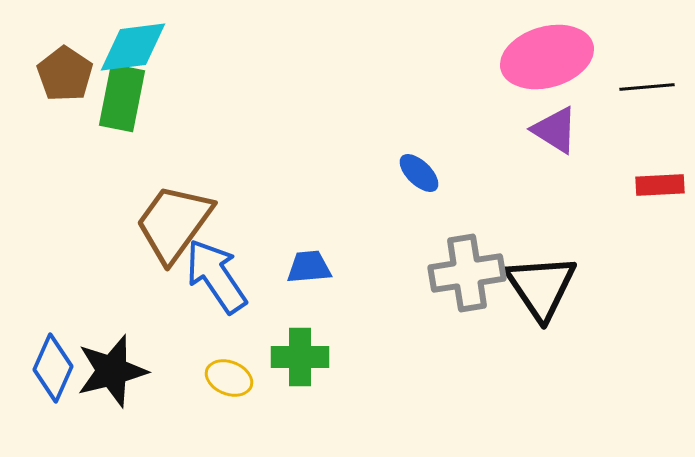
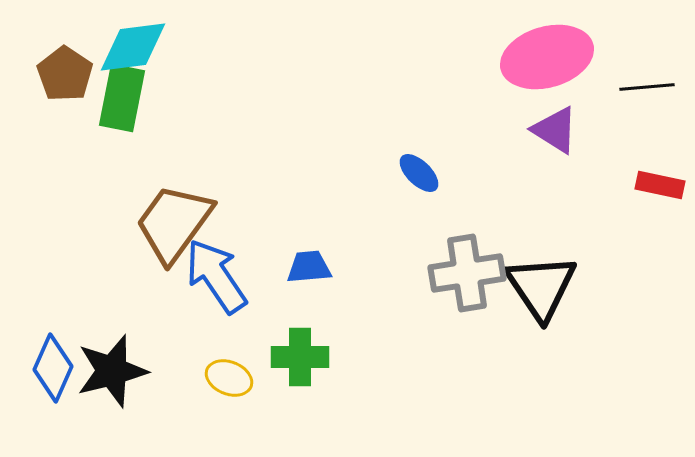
red rectangle: rotated 15 degrees clockwise
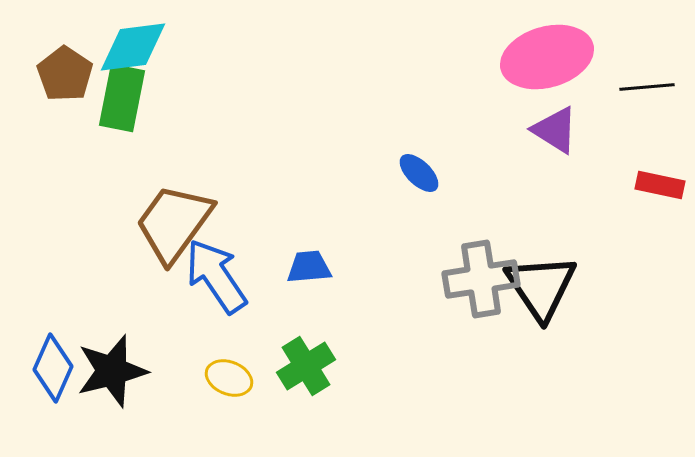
gray cross: moved 14 px right, 6 px down
green cross: moved 6 px right, 9 px down; rotated 32 degrees counterclockwise
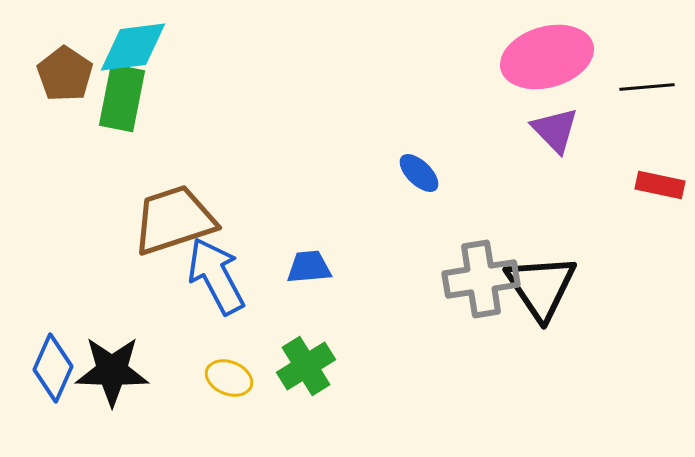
purple triangle: rotated 14 degrees clockwise
brown trapezoid: moved 3 px up; rotated 36 degrees clockwise
blue arrow: rotated 6 degrees clockwise
black star: rotated 16 degrees clockwise
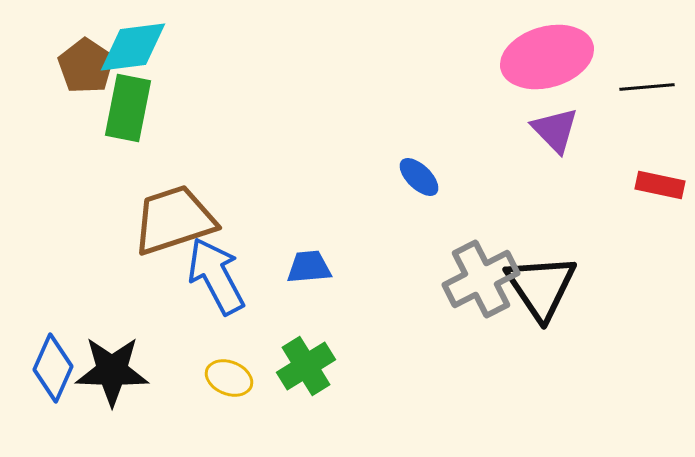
brown pentagon: moved 21 px right, 8 px up
green rectangle: moved 6 px right, 10 px down
blue ellipse: moved 4 px down
gray cross: rotated 18 degrees counterclockwise
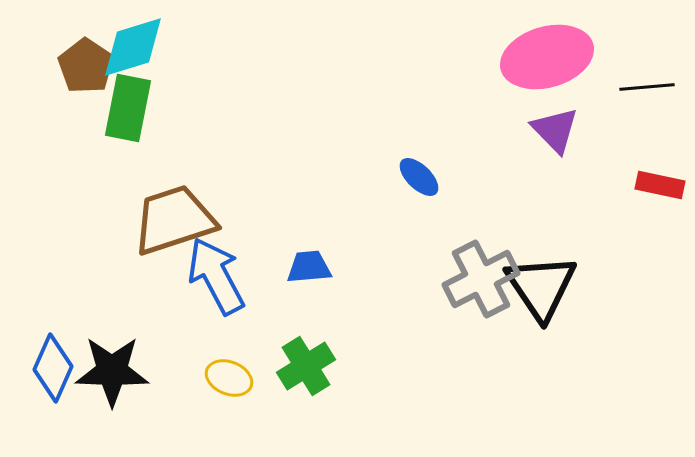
cyan diamond: rotated 10 degrees counterclockwise
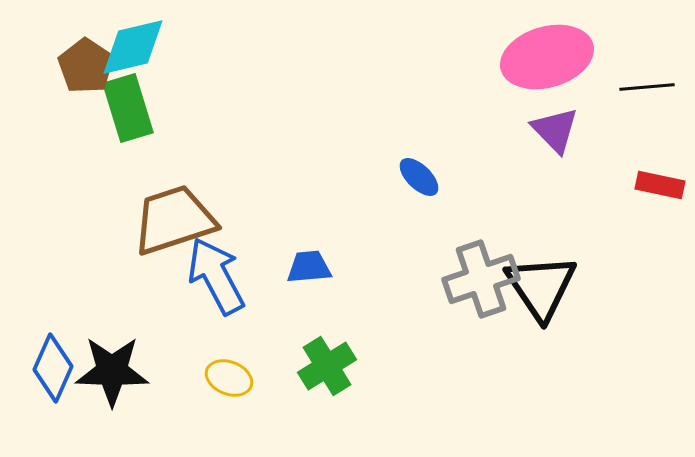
cyan diamond: rotated 4 degrees clockwise
green rectangle: rotated 28 degrees counterclockwise
gray cross: rotated 8 degrees clockwise
green cross: moved 21 px right
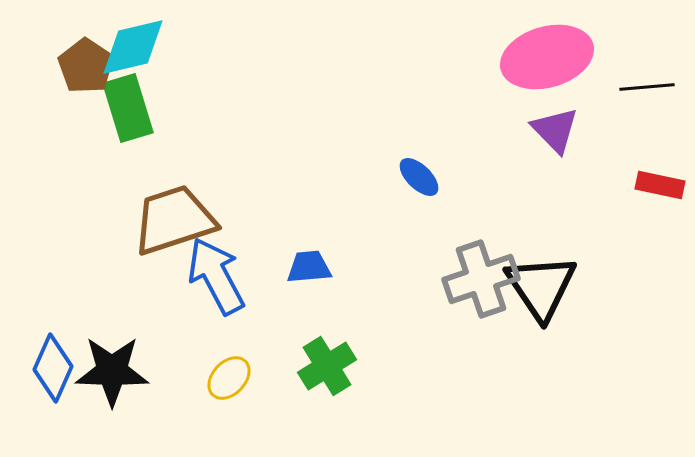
yellow ellipse: rotated 69 degrees counterclockwise
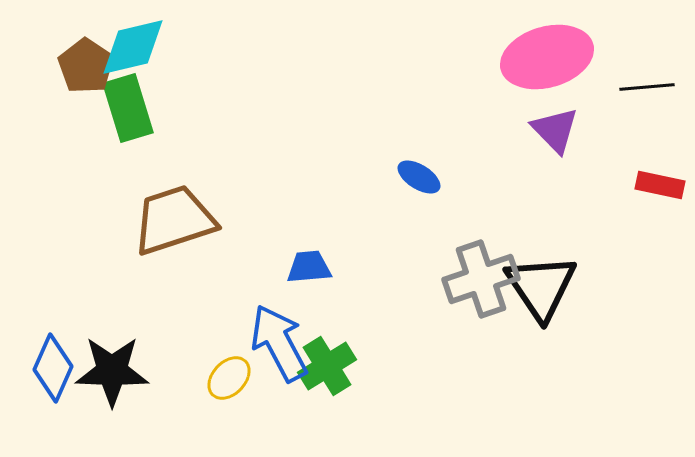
blue ellipse: rotated 12 degrees counterclockwise
blue arrow: moved 63 px right, 67 px down
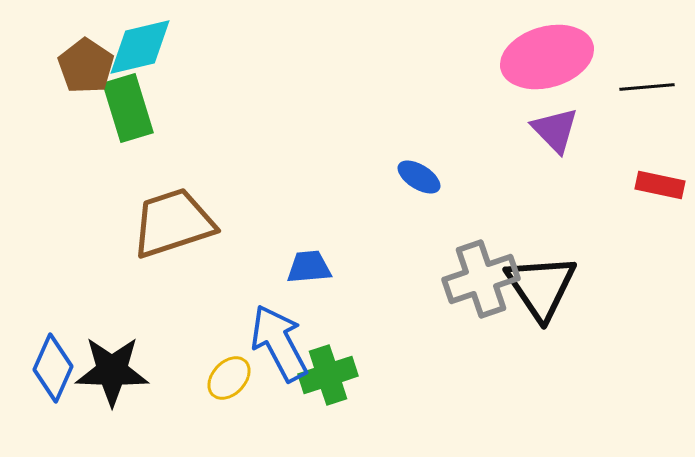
cyan diamond: moved 7 px right
brown trapezoid: moved 1 px left, 3 px down
green cross: moved 1 px right, 9 px down; rotated 14 degrees clockwise
